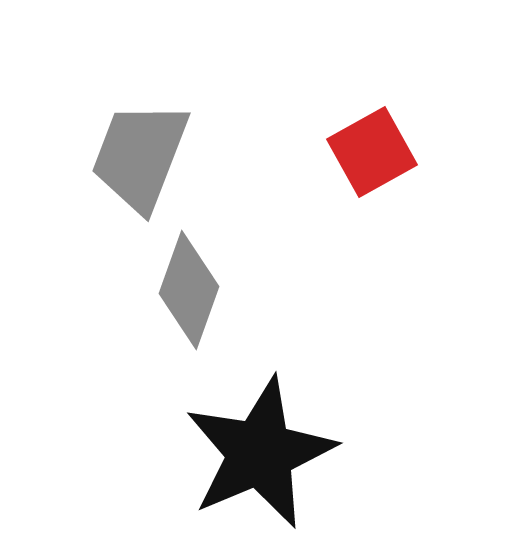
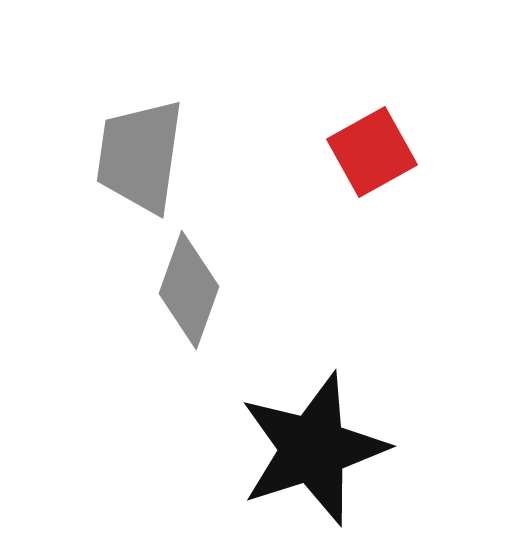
gray trapezoid: rotated 13 degrees counterclockwise
black star: moved 53 px right, 4 px up; rotated 5 degrees clockwise
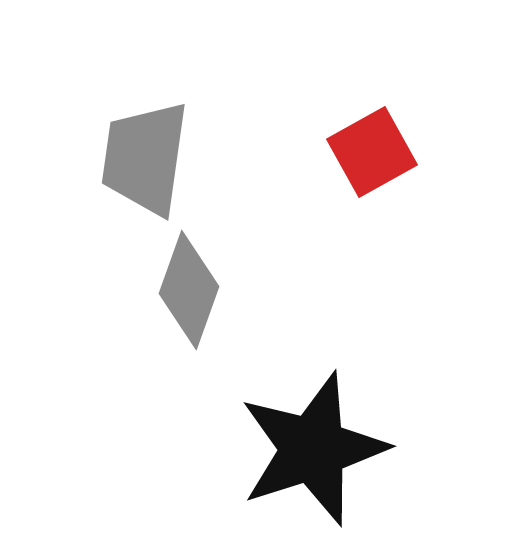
gray trapezoid: moved 5 px right, 2 px down
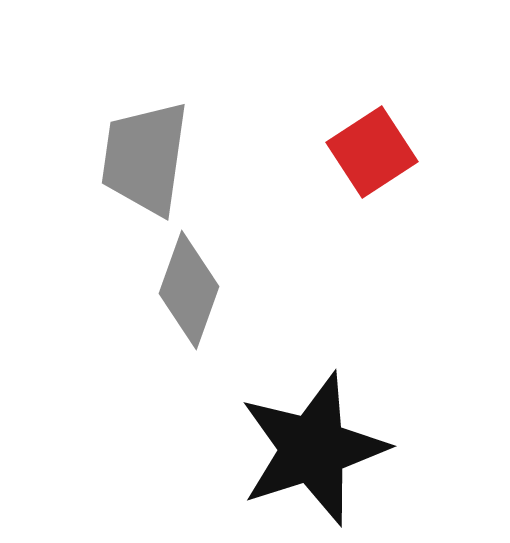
red square: rotated 4 degrees counterclockwise
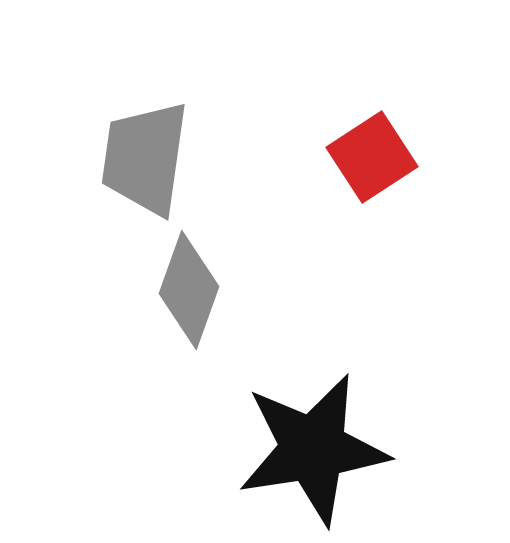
red square: moved 5 px down
black star: rotated 9 degrees clockwise
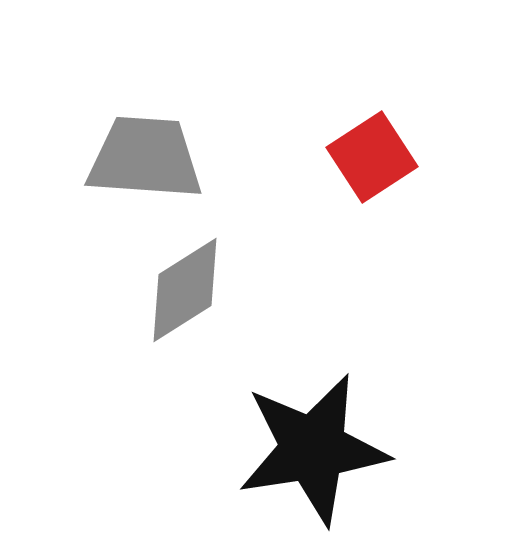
gray trapezoid: rotated 86 degrees clockwise
gray diamond: moved 4 px left; rotated 38 degrees clockwise
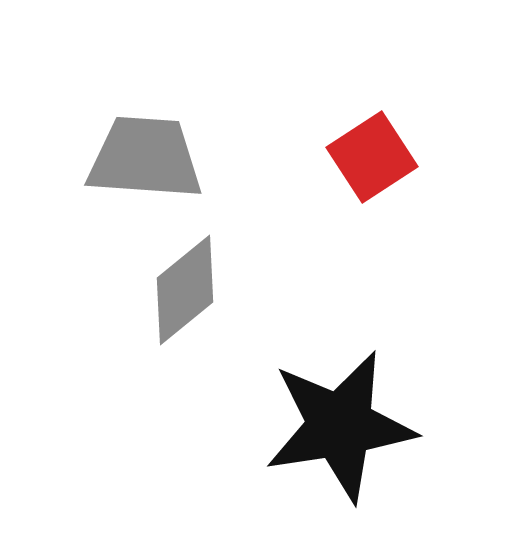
gray diamond: rotated 7 degrees counterclockwise
black star: moved 27 px right, 23 px up
